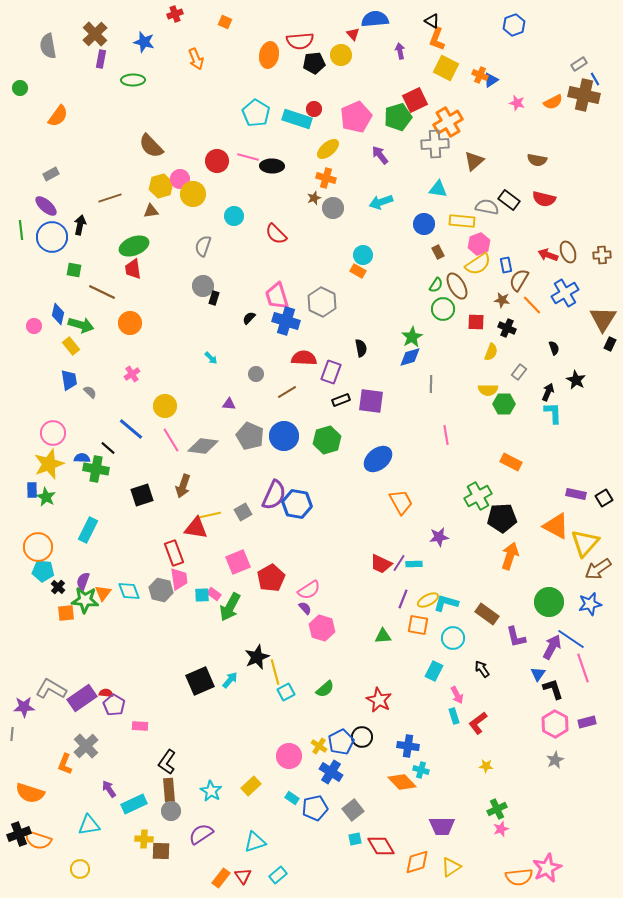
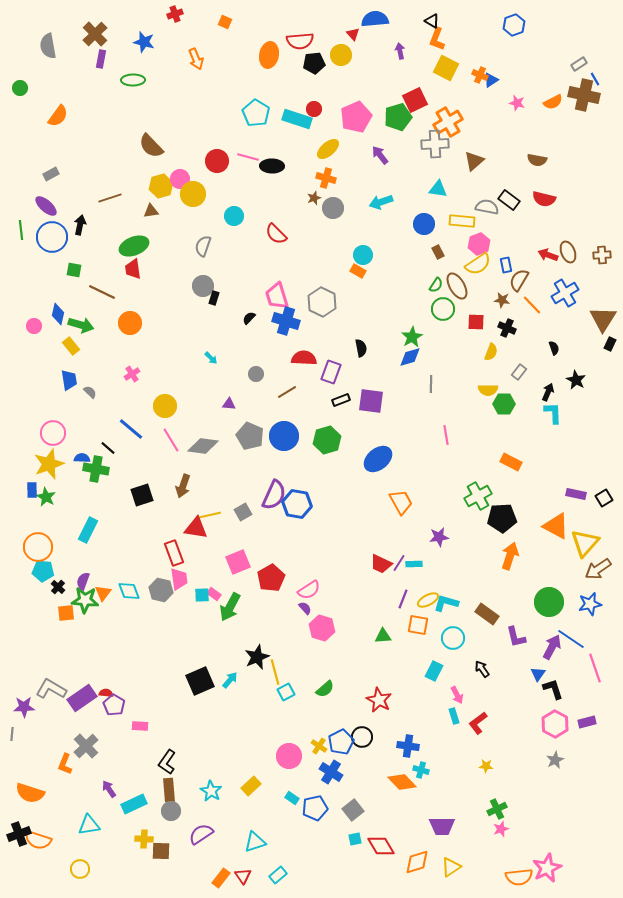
pink line at (583, 668): moved 12 px right
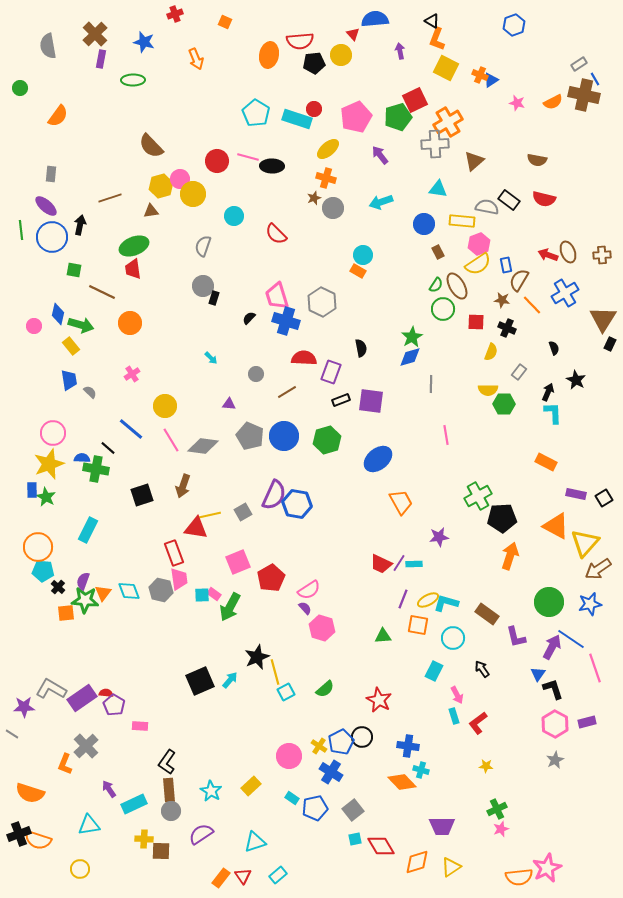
gray rectangle at (51, 174): rotated 56 degrees counterclockwise
orange rectangle at (511, 462): moved 35 px right
gray line at (12, 734): rotated 64 degrees counterclockwise
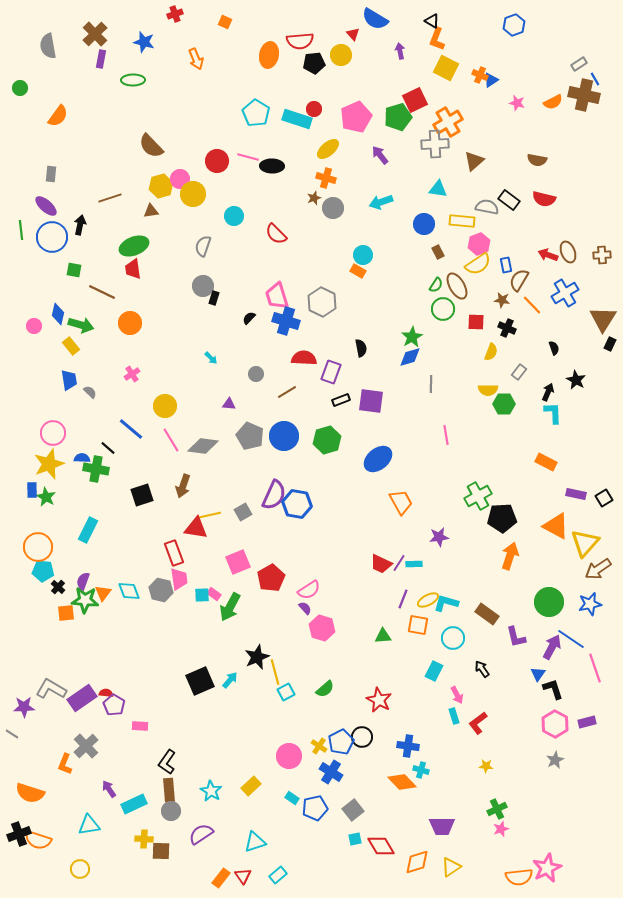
blue semicircle at (375, 19): rotated 144 degrees counterclockwise
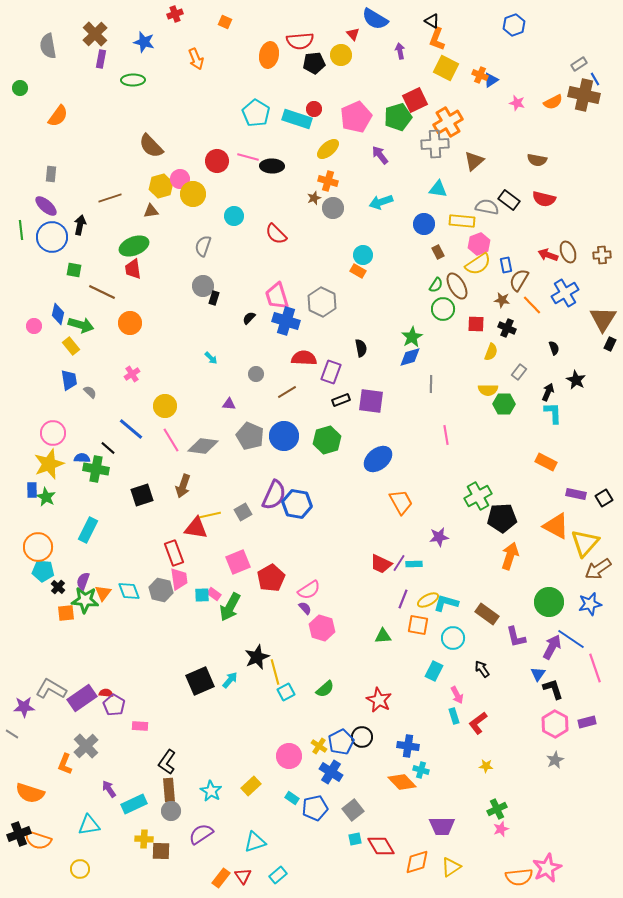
orange cross at (326, 178): moved 2 px right, 3 px down
red square at (476, 322): moved 2 px down
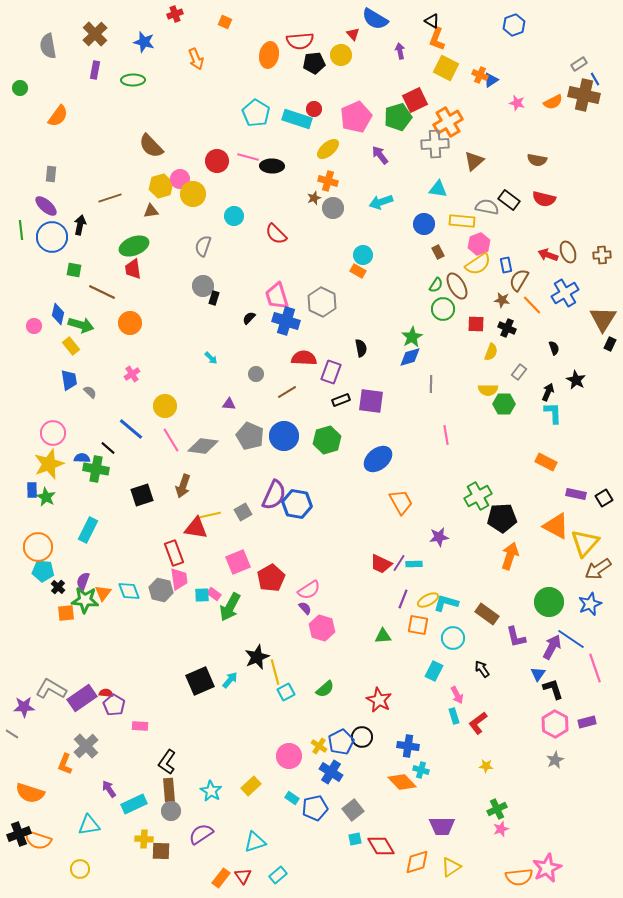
purple rectangle at (101, 59): moved 6 px left, 11 px down
blue star at (590, 604): rotated 10 degrees counterclockwise
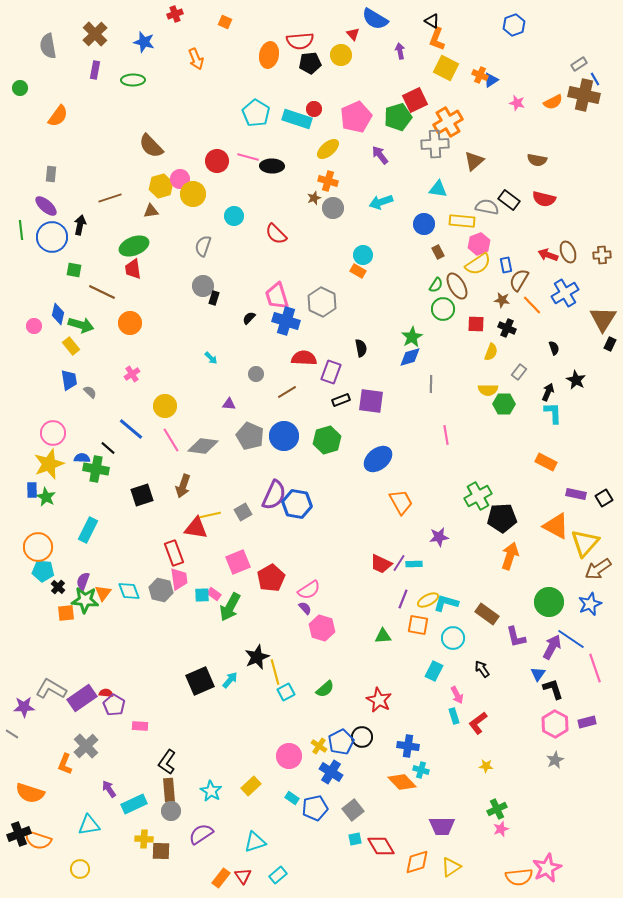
black pentagon at (314, 63): moved 4 px left
